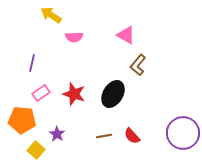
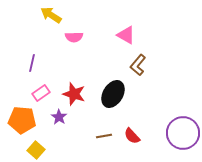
purple star: moved 2 px right, 17 px up
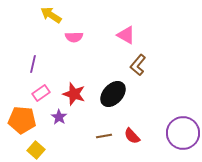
purple line: moved 1 px right, 1 px down
black ellipse: rotated 12 degrees clockwise
